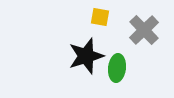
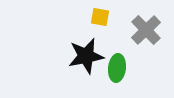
gray cross: moved 2 px right
black star: rotated 6 degrees clockwise
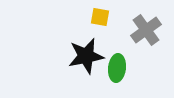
gray cross: rotated 8 degrees clockwise
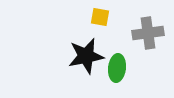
gray cross: moved 2 px right, 3 px down; rotated 28 degrees clockwise
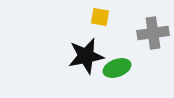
gray cross: moved 5 px right
green ellipse: rotated 64 degrees clockwise
